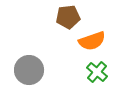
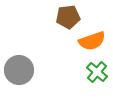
gray circle: moved 10 px left
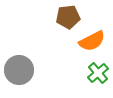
orange semicircle: rotated 8 degrees counterclockwise
green cross: moved 1 px right, 1 px down; rotated 10 degrees clockwise
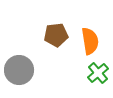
brown pentagon: moved 12 px left, 18 px down
orange semicircle: moved 2 px left; rotated 72 degrees counterclockwise
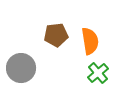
gray circle: moved 2 px right, 2 px up
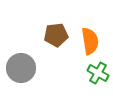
green cross: rotated 20 degrees counterclockwise
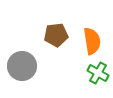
orange semicircle: moved 2 px right
gray circle: moved 1 px right, 2 px up
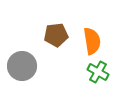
green cross: moved 1 px up
